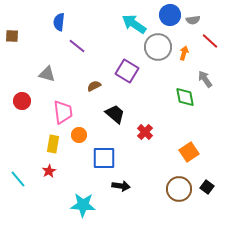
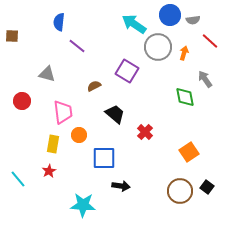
brown circle: moved 1 px right, 2 px down
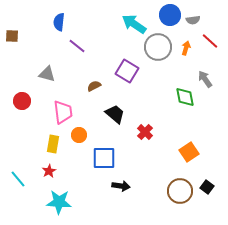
orange arrow: moved 2 px right, 5 px up
cyan star: moved 24 px left, 3 px up
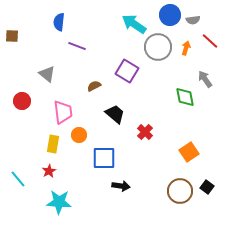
purple line: rotated 18 degrees counterclockwise
gray triangle: rotated 24 degrees clockwise
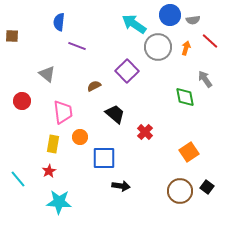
purple square: rotated 15 degrees clockwise
orange circle: moved 1 px right, 2 px down
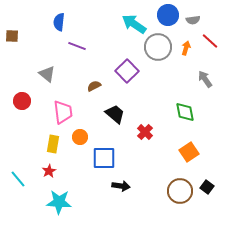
blue circle: moved 2 px left
green diamond: moved 15 px down
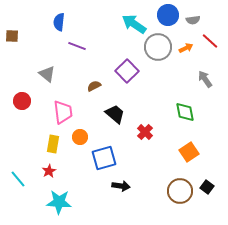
orange arrow: rotated 48 degrees clockwise
blue square: rotated 15 degrees counterclockwise
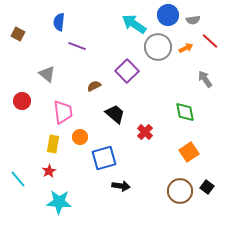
brown square: moved 6 px right, 2 px up; rotated 24 degrees clockwise
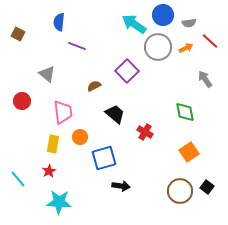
blue circle: moved 5 px left
gray semicircle: moved 4 px left, 3 px down
red cross: rotated 14 degrees counterclockwise
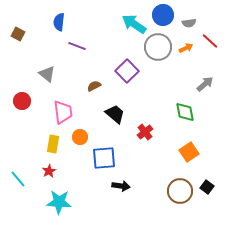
gray arrow: moved 5 px down; rotated 84 degrees clockwise
red cross: rotated 21 degrees clockwise
blue square: rotated 10 degrees clockwise
